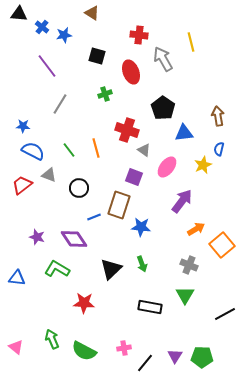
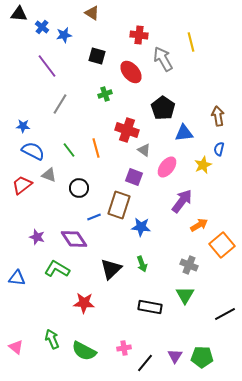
red ellipse at (131, 72): rotated 20 degrees counterclockwise
orange arrow at (196, 229): moved 3 px right, 4 px up
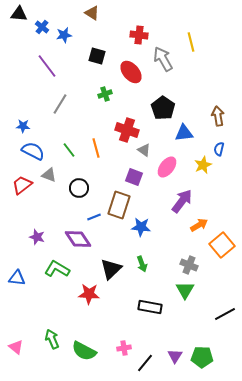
purple diamond at (74, 239): moved 4 px right
green triangle at (185, 295): moved 5 px up
red star at (84, 303): moved 5 px right, 9 px up
